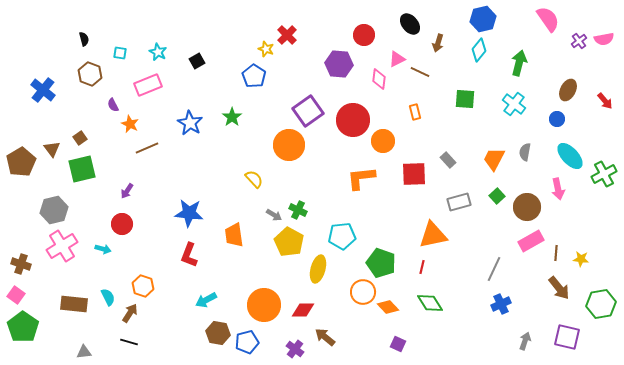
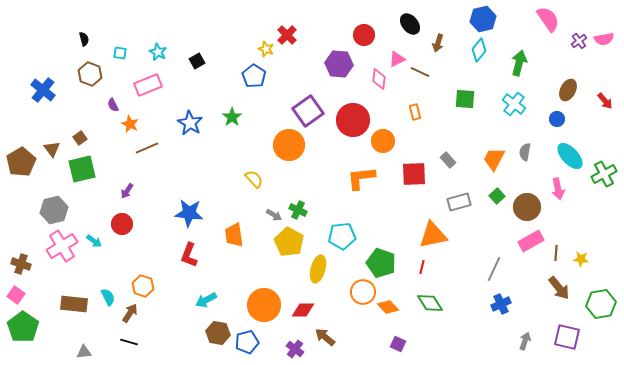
cyan arrow at (103, 249): moved 9 px left, 8 px up; rotated 21 degrees clockwise
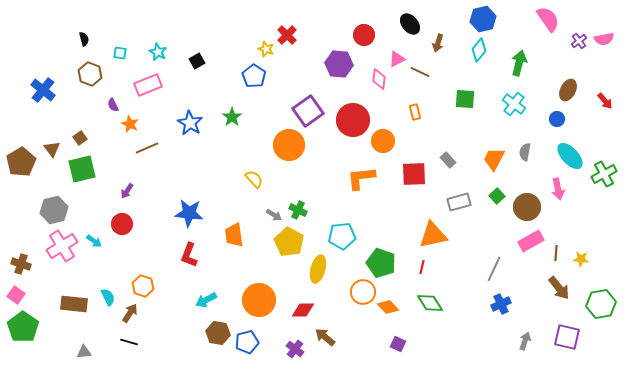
orange circle at (264, 305): moved 5 px left, 5 px up
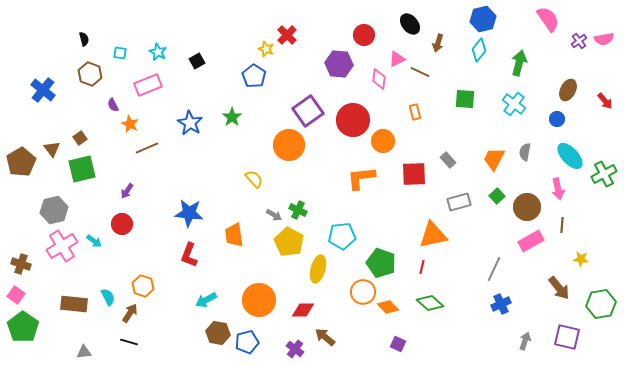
brown line at (556, 253): moved 6 px right, 28 px up
green diamond at (430, 303): rotated 16 degrees counterclockwise
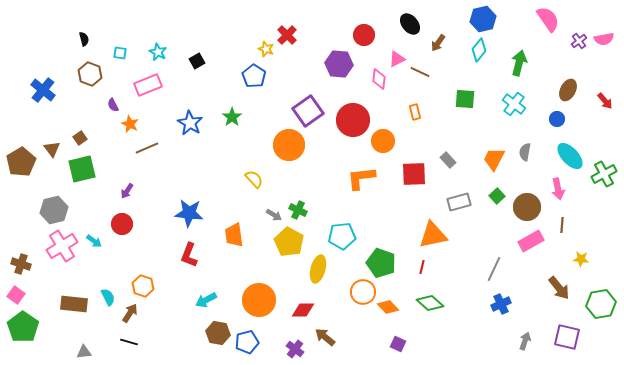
brown arrow at (438, 43): rotated 18 degrees clockwise
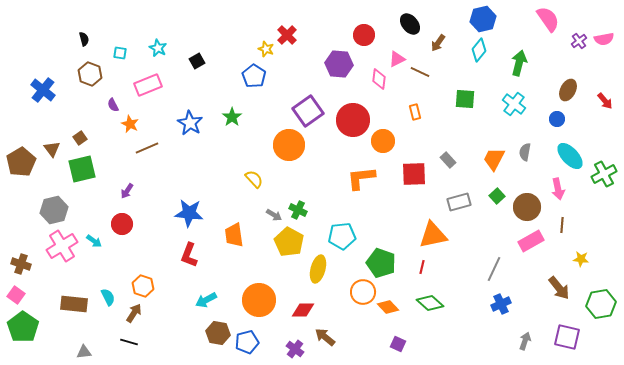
cyan star at (158, 52): moved 4 px up
brown arrow at (130, 313): moved 4 px right
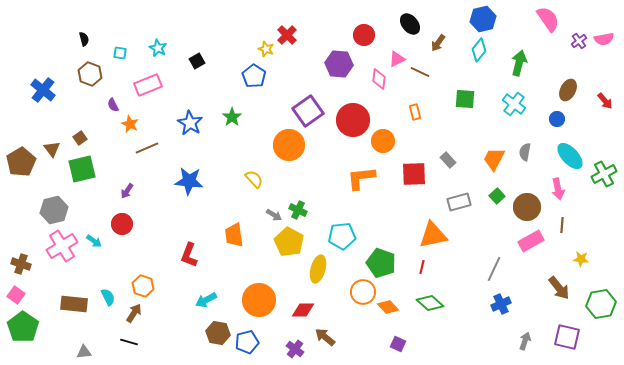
blue star at (189, 213): moved 32 px up
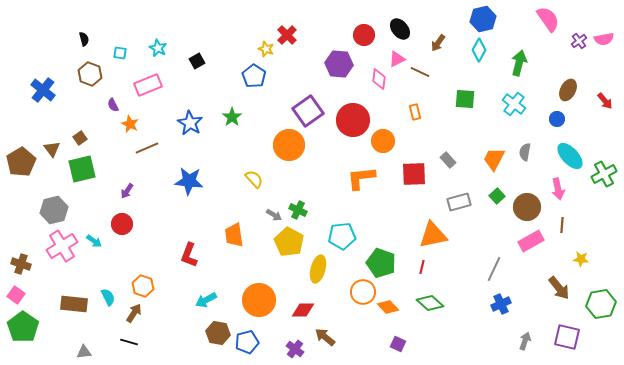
black ellipse at (410, 24): moved 10 px left, 5 px down
cyan diamond at (479, 50): rotated 10 degrees counterclockwise
